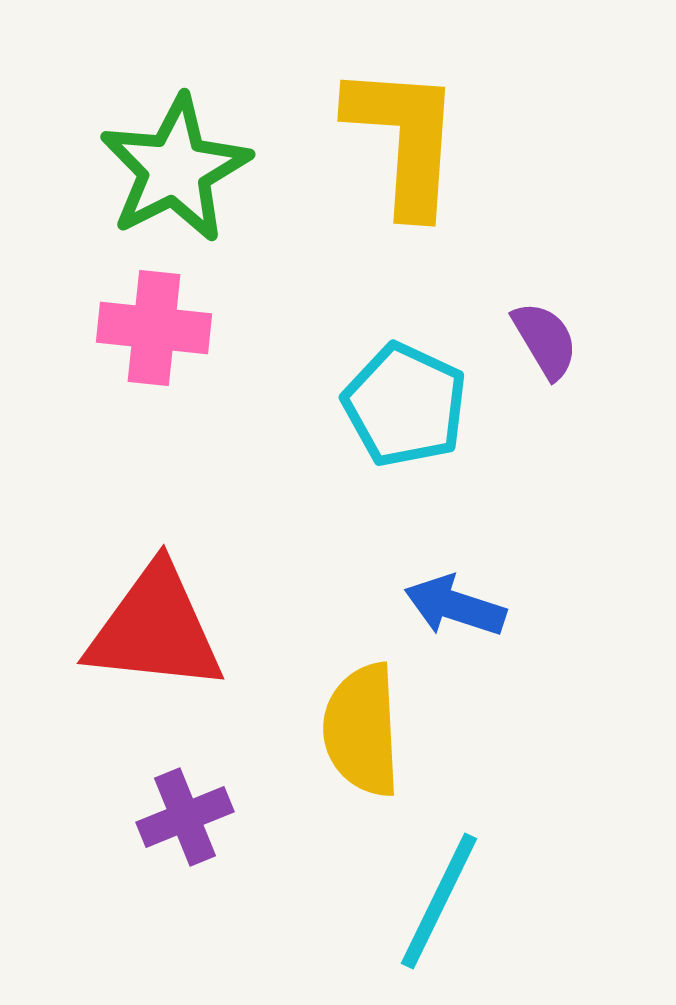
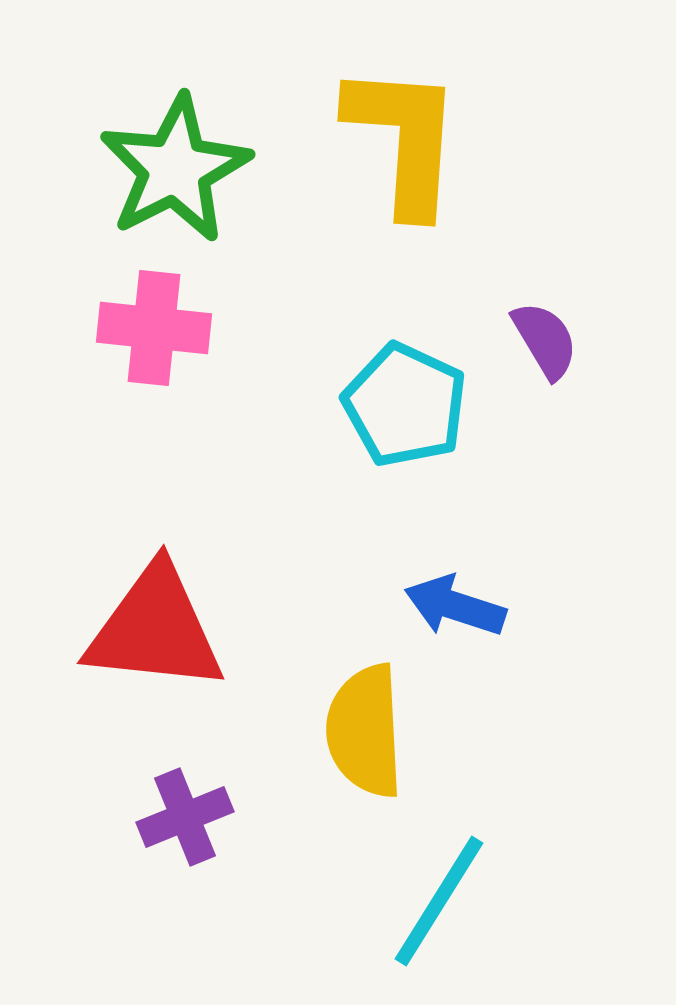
yellow semicircle: moved 3 px right, 1 px down
cyan line: rotated 6 degrees clockwise
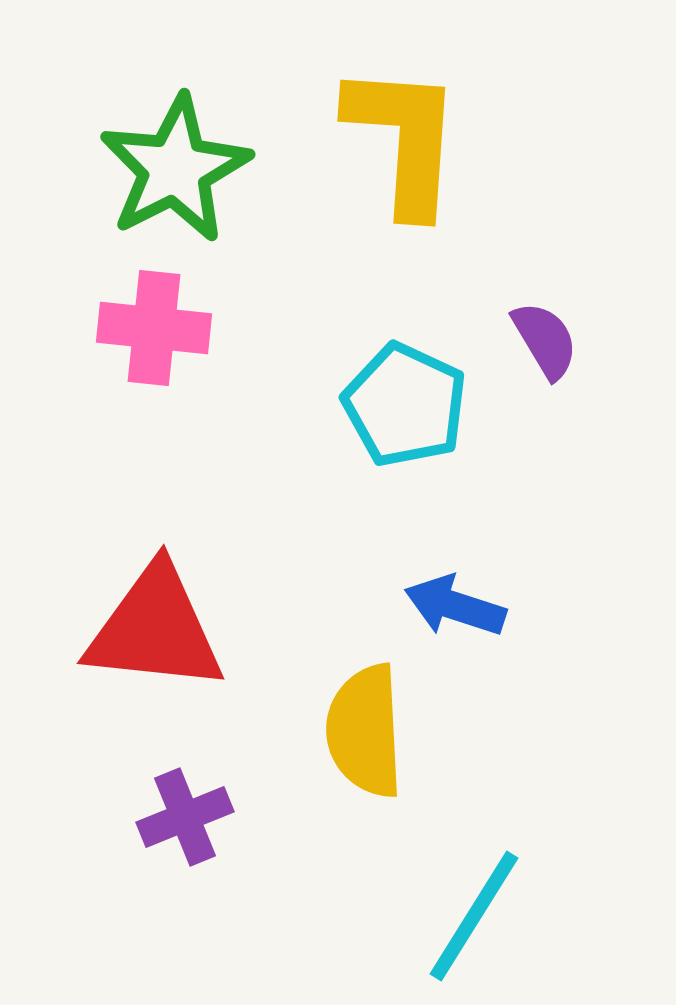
cyan line: moved 35 px right, 15 px down
